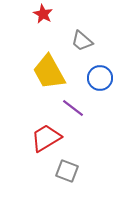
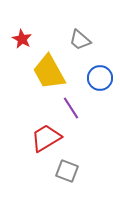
red star: moved 21 px left, 25 px down
gray trapezoid: moved 2 px left, 1 px up
purple line: moved 2 px left; rotated 20 degrees clockwise
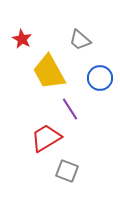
purple line: moved 1 px left, 1 px down
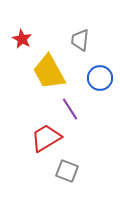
gray trapezoid: rotated 55 degrees clockwise
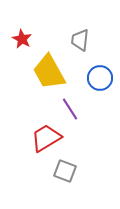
gray square: moved 2 px left
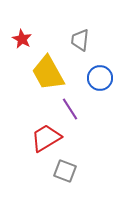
yellow trapezoid: moved 1 px left, 1 px down
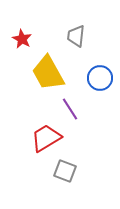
gray trapezoid: moved 4 px left, 4 px up
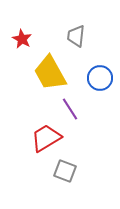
yellow trapezoid: moved 2 px right
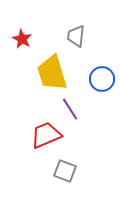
yellow trapezoid: moved 2 px right; rotated 12 degrees clockwise
blue circle: moved 2 px right, 1 px down
red trapezoid: moved 3 px up; rotated 8 degrees clockwise
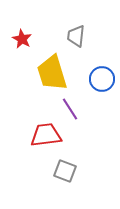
red trapezoid: rotated 16 degrees clockwise
